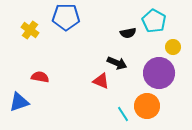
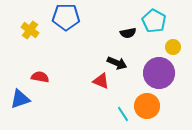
blue triangle: moved 1 px right, 3 px up
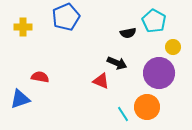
blue pentagon: rotated 24 degrees counterclockwise
yellow cross: moved 7 px left, 3 px up; rotated 36 degrees counterclockwise
orange circle: moved 1 px down
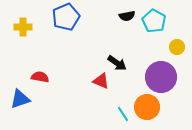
black semicircle: moved 1 px left, 17 px up
yellow circle: moved 4 px right
black arrow: rotated 12 degrees clockwise
purple circle: moved 2 px right, 4 px down
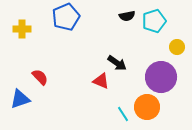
cyan pentagon: rotated 25 degrees clockwise
yellow cross: moved 1 px left, 2 px down
red semicircle: rotated 36 degrees clockwise
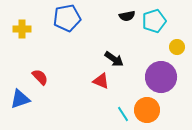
blue pentagon: moved 1 px right, 1 px down; rotated 12 degrees clockwise
black arrow: moved 3 px left, 4 px up
orange circle: moved 3 px down
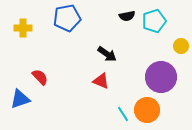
yellow cross: moved 1 px right, 1 px up
yellow circle: moved 4 px right, 1 px up
black arrow: moved 7 px left, 5 px up
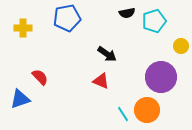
black semicircle: moved 3 px up
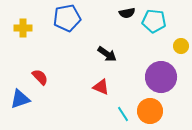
cyan pentagon: rotated 25 degrees clockwise
red triangle: moved 6 px down
orange circle: moved 3 px right, 1 px down
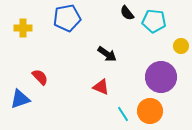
black semicircle: rotated 63 degrees clockwise
